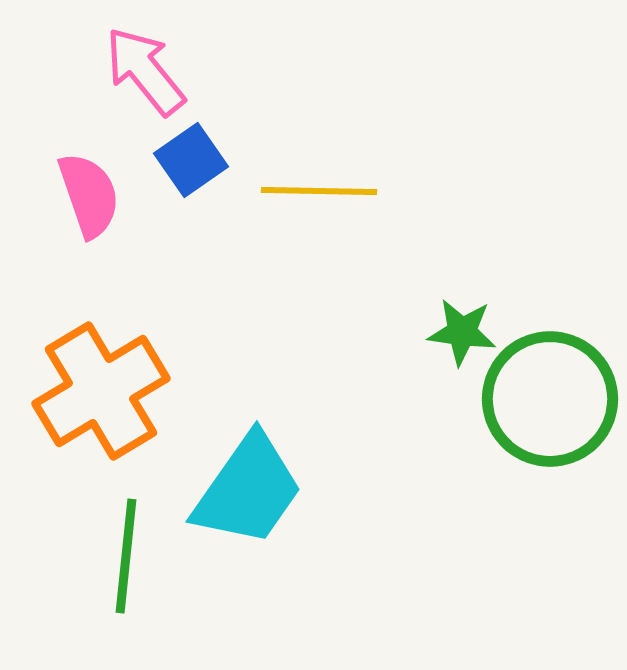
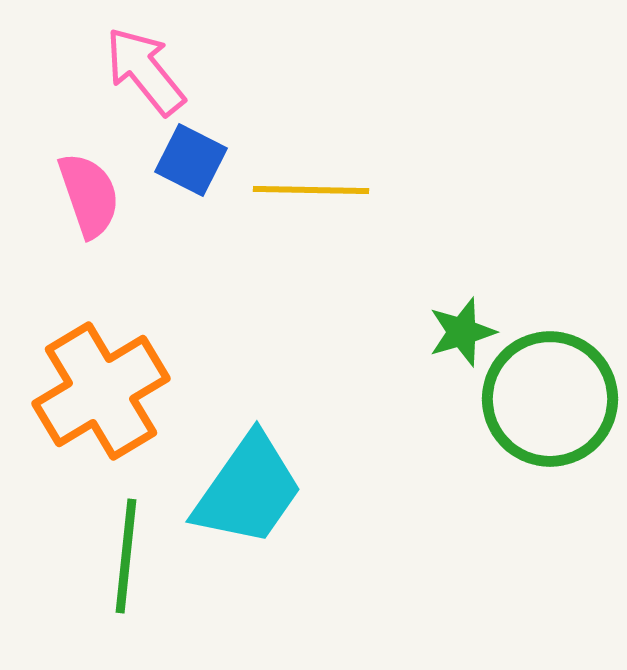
blue square: rotated 28 degrees counterclockwise
yellow line: moved 8 px left, 1 px up
green star: rotated 24 degrees counterclockwise
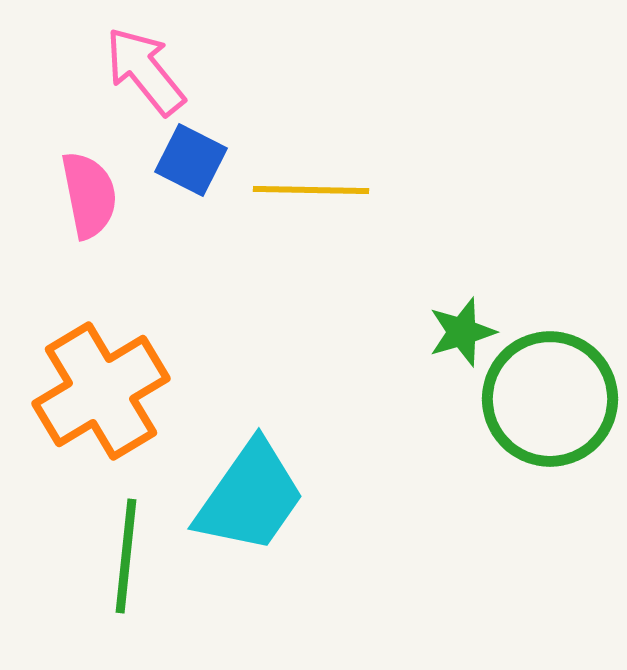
pink semicircle: rotated 8 degrees clockwise
cyan trapezoid: moved 2 px right, 7 px down
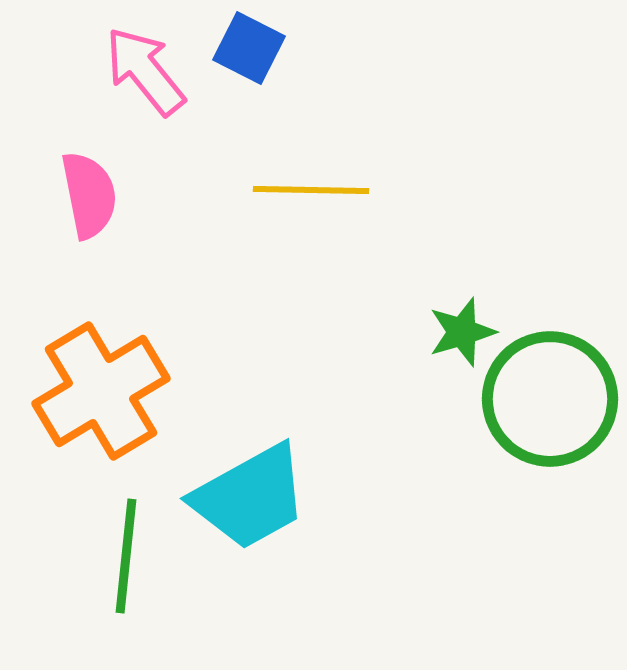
blue square: moved 58 px right, 112 px up
cyan trapezoid: rotated 26 degrees clockwise
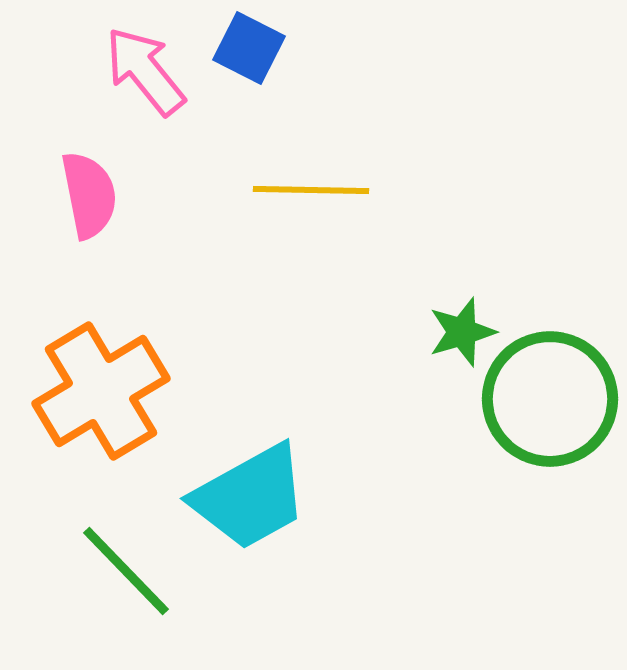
green line: moved 15 px down; rotated 50 degrees counterclockwise
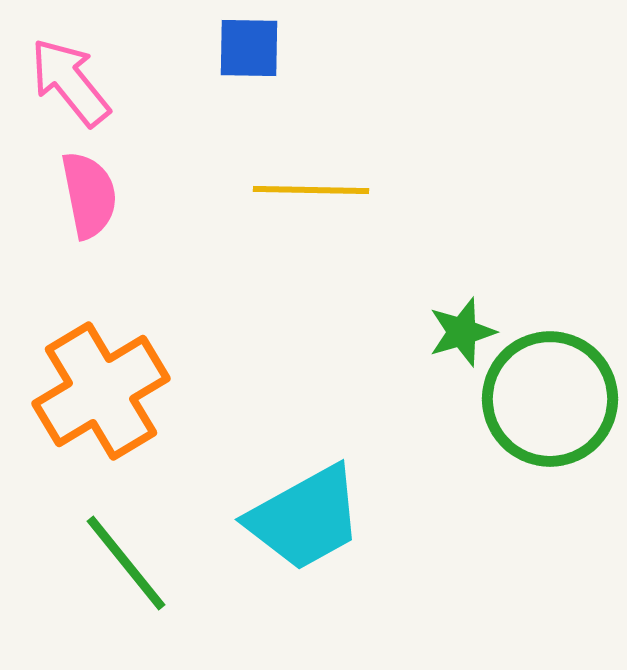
blue square: rotated 26 degrees counterclockwise
pink arrow: moved 75 px left, 11 px down
cyan trapezoid: moved 55 px right, 21 px down
green line: moved 8 px up; rotated 5 degrees clockwise
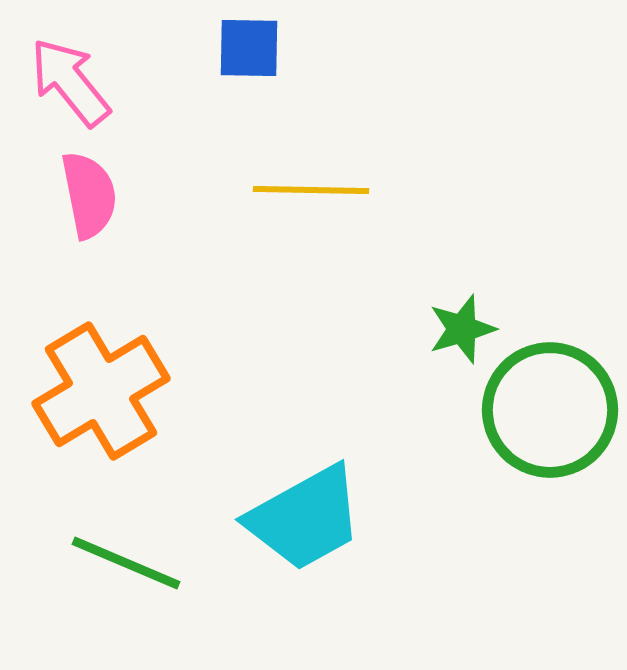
green star: moved 3 px up
green circle: moved 11 px down
green line: rotated 28 degrees counterclockwise
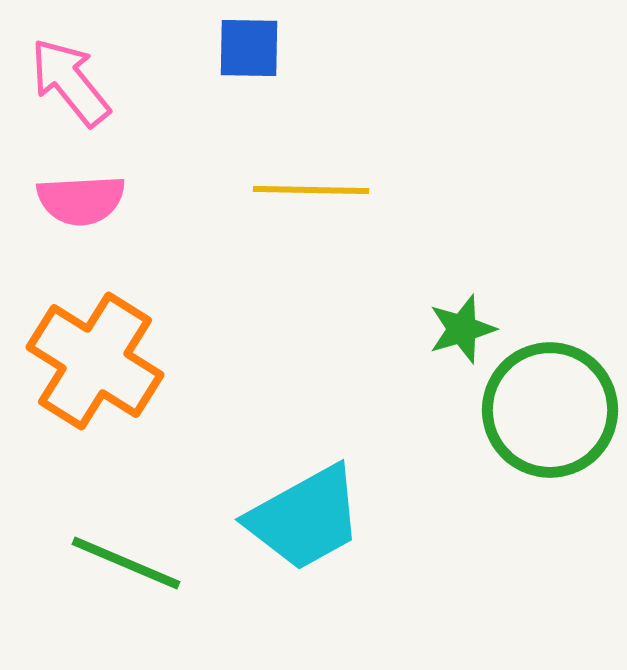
pink semicircle: moved 8 px left, 5 px down; rotated 98 degrees clockwise
orange cross: moved 6 px left, 30 px up; rotated 27 degrees counterclockwise
